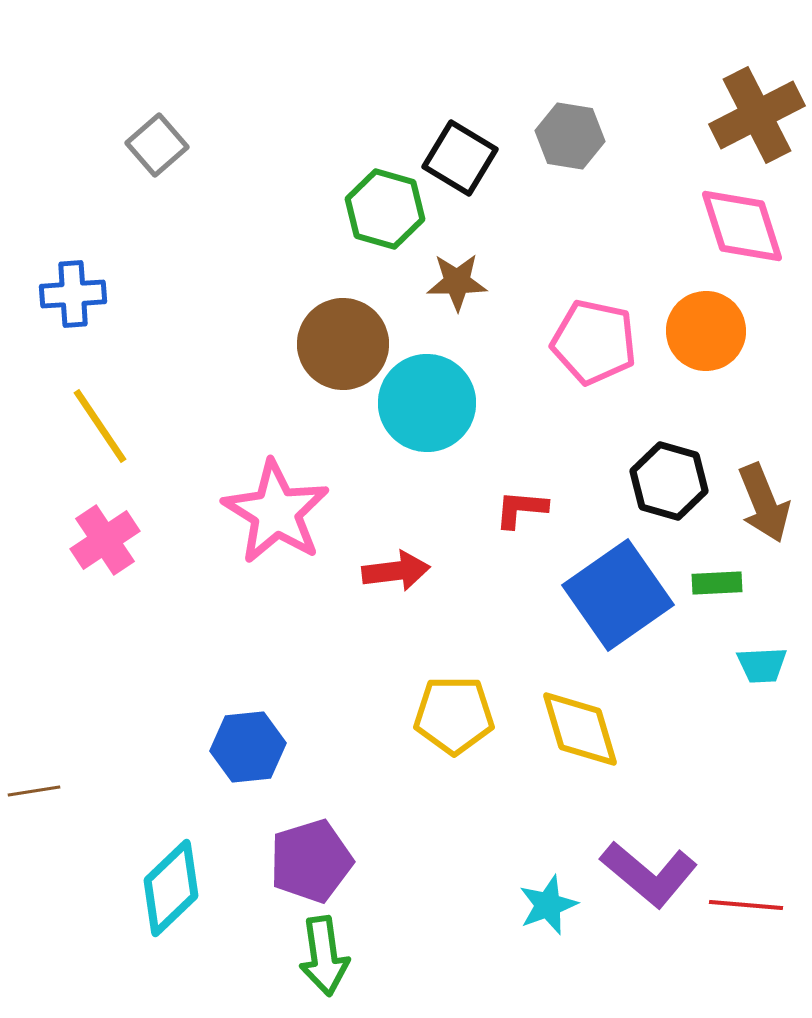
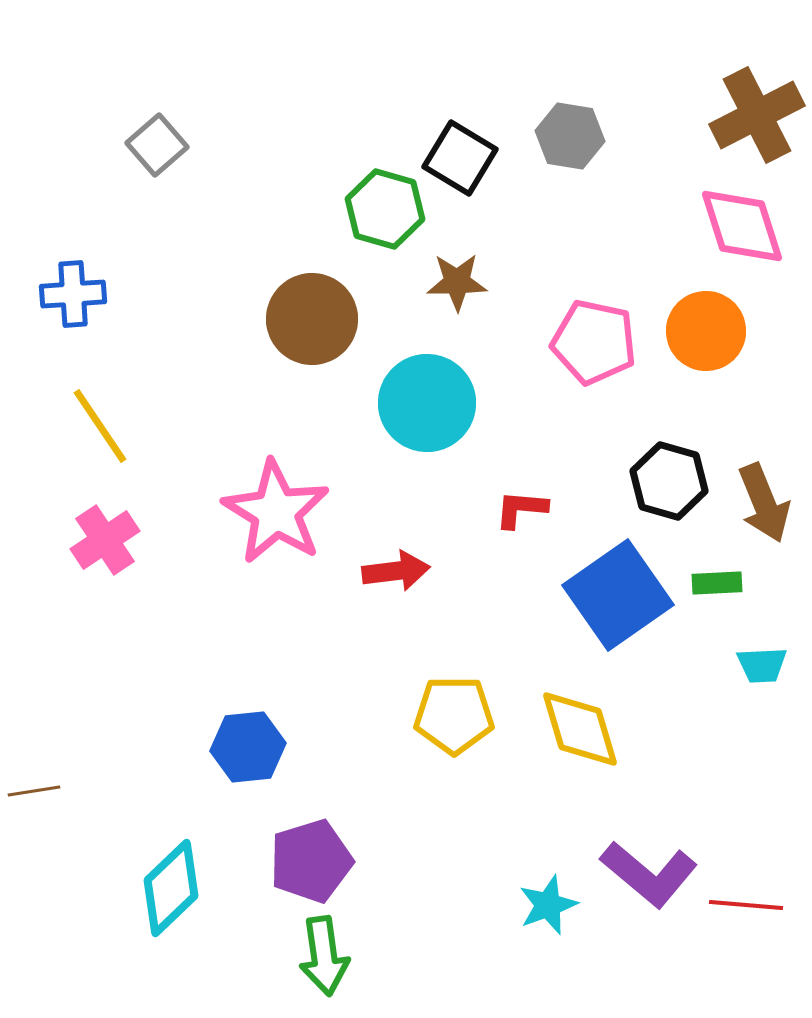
brown circle: moved 31 px left, 25 px up
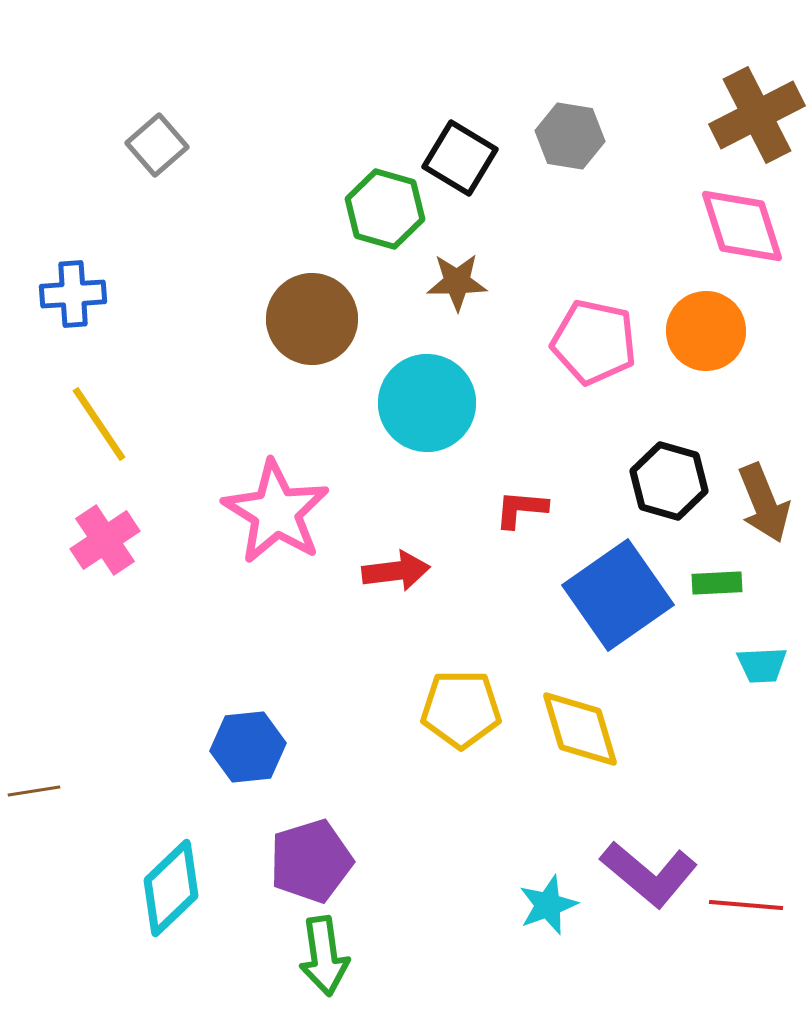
yellow line: moved 1 px left, 2 px up
yellow pentagon: moved 7 px right, 6 px up
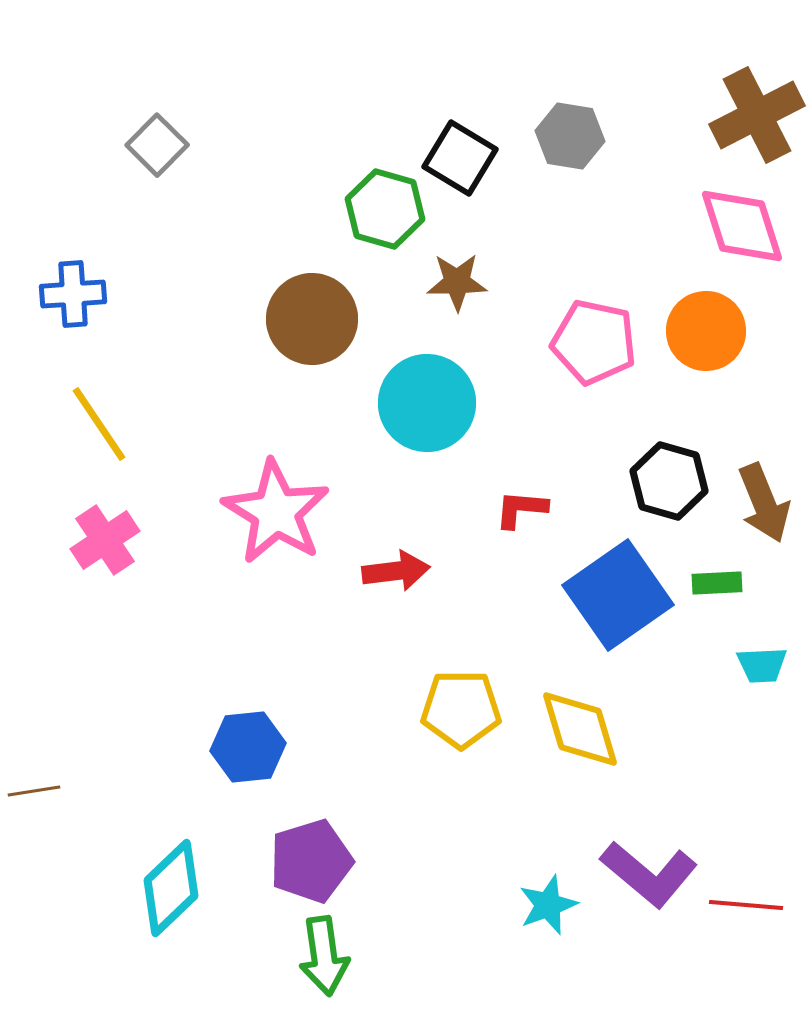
gray square: rotated 4 degrees counterclockwise
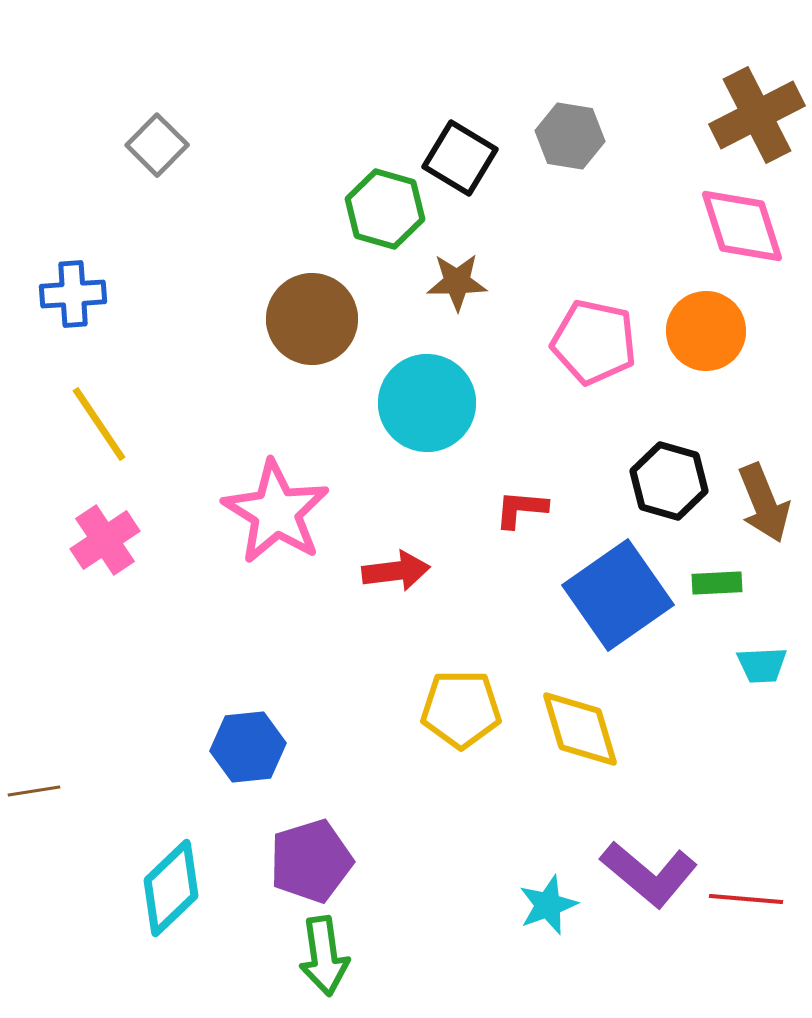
red line: moved 6 px up
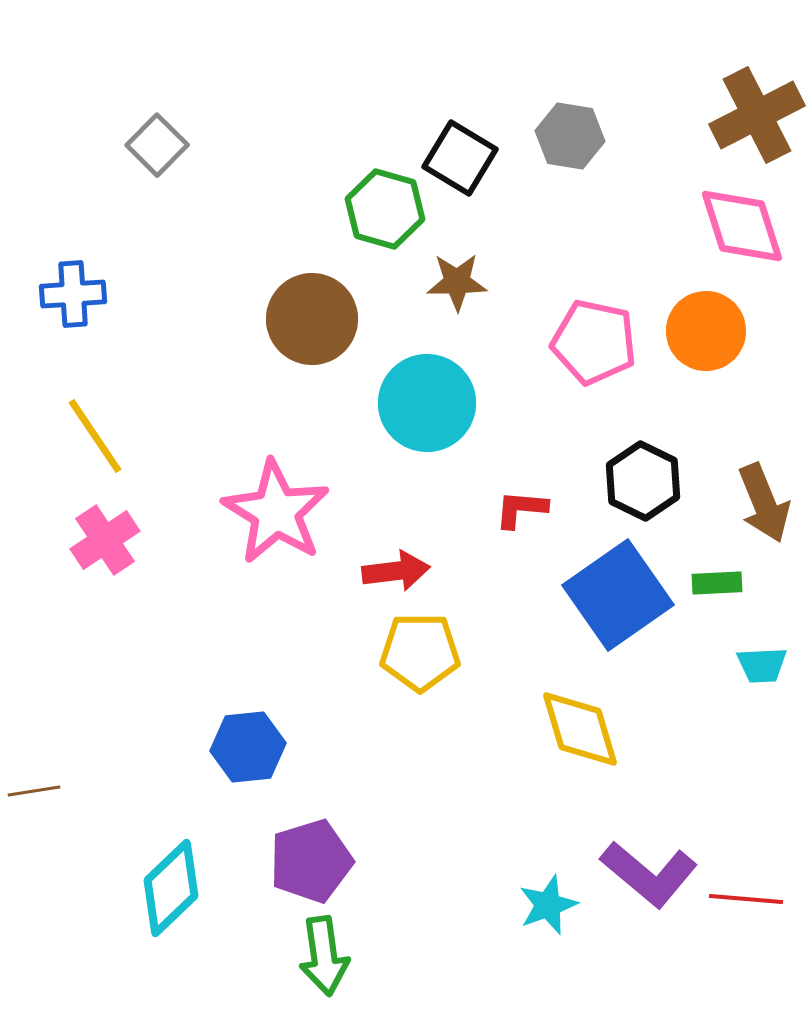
yellow line: moved 4 px left, 12 px down
black hexagon: moved 26 px left; rotated 10 degrees clockwise
yellow pentagon: moved 41 px left, 57 px up
